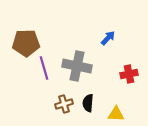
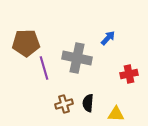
gray cross: moved 8 px up
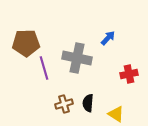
yellow triangle: rotated 30 degrees clockwise
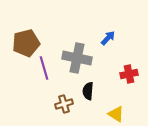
brown pentagon: rotated 12 degrees counterclockwise
black semicircle: moved 12 px up
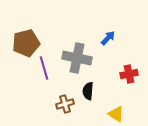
brown cross: moved 1 px right
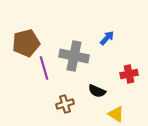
blue arrow: moved 1 px left
gray cross: moved 3 px left, 2 px up
black semicircle: moved 9 px right; rotated 72 degrees counterclockwise
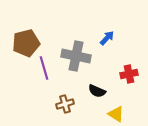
gray cross: moved 2 px right
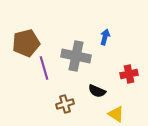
blue arrow: moved 2 px left, 1 px up; rotated 28 degrees counterclockwise
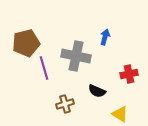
yellow triangle: moved 4 px right
